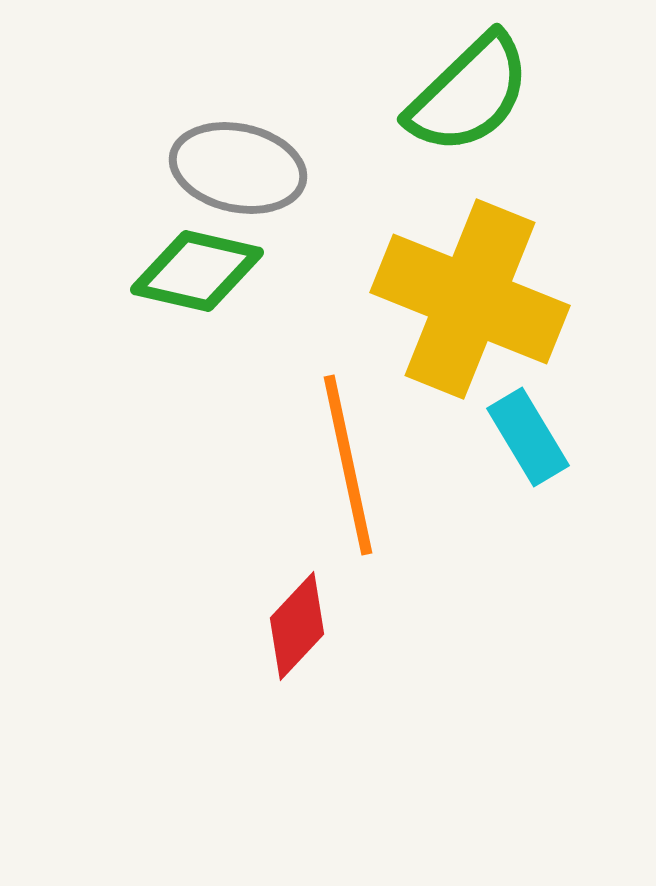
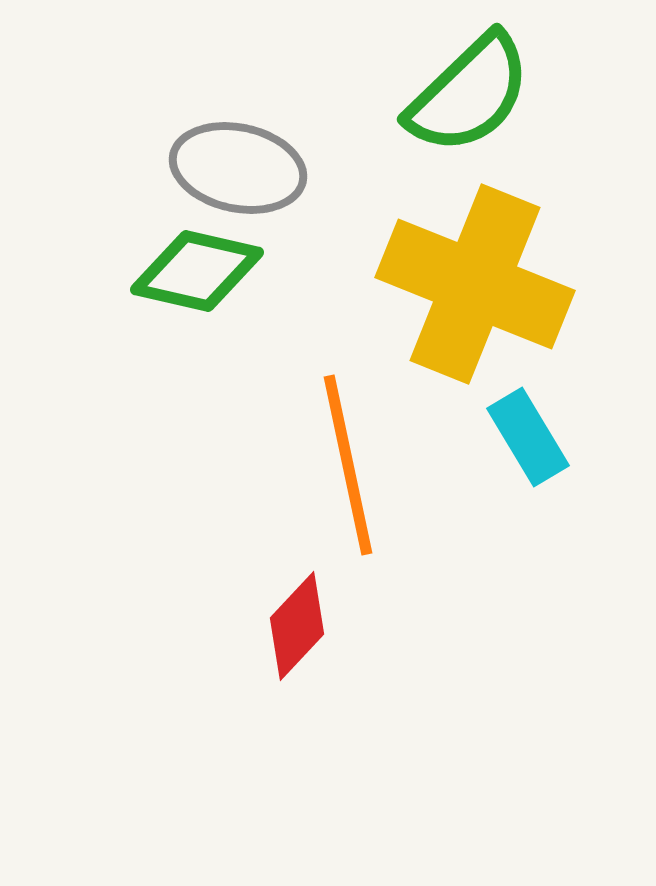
yellow cross: moved 5 px right, 15 px up
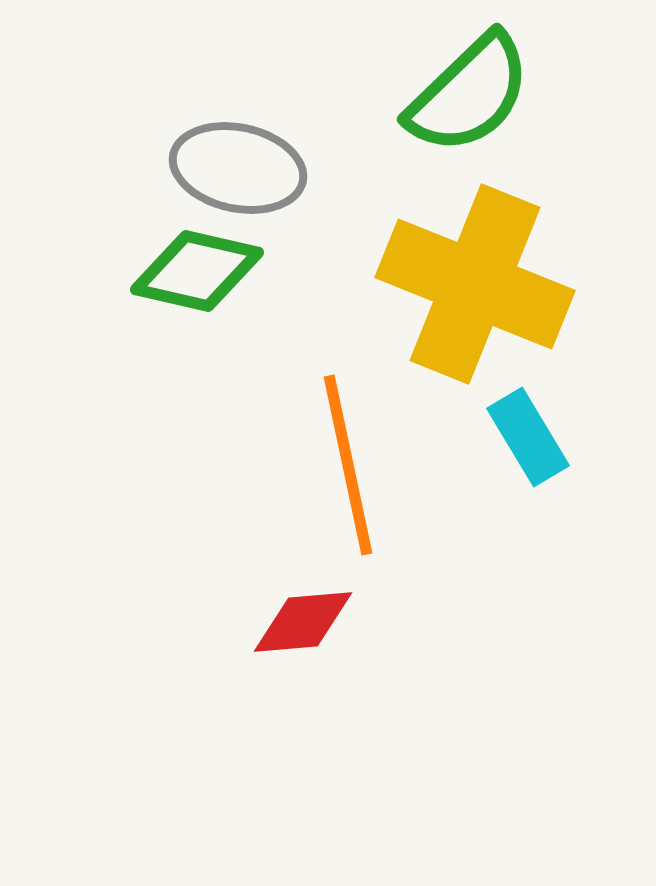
red diamond: moved 6 px right, 4 px up; rotated 42 degrees clockwise
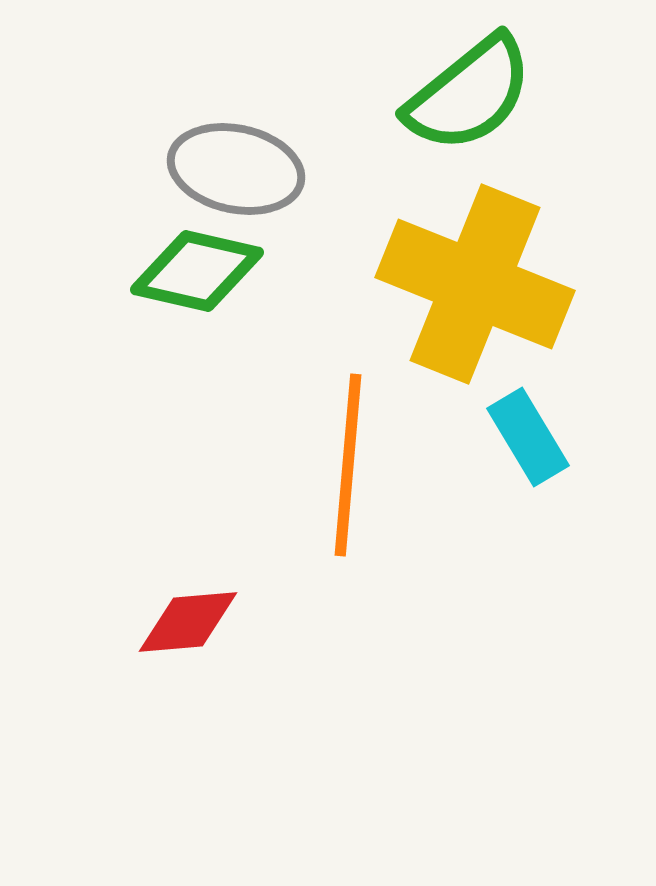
green semicircle: rotated 5 degrees clockwise
gray ellipse: moved 2 px left, 1 px down
orange line: rotated 17 degrees clockwise
red diamond: moved 115 px left
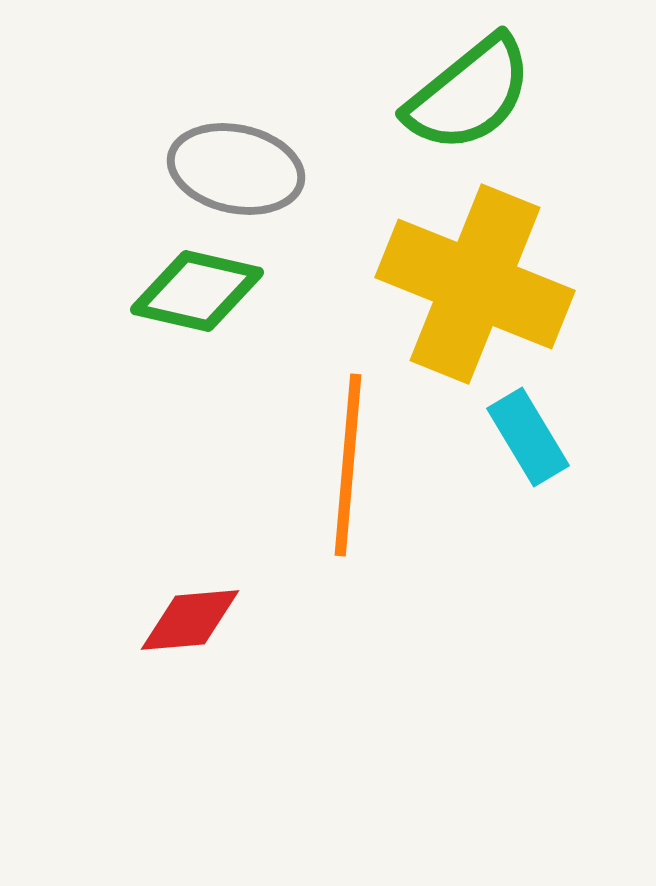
green diamond: moved 20 px down
red diamond: moved 2 px right, 2 px up
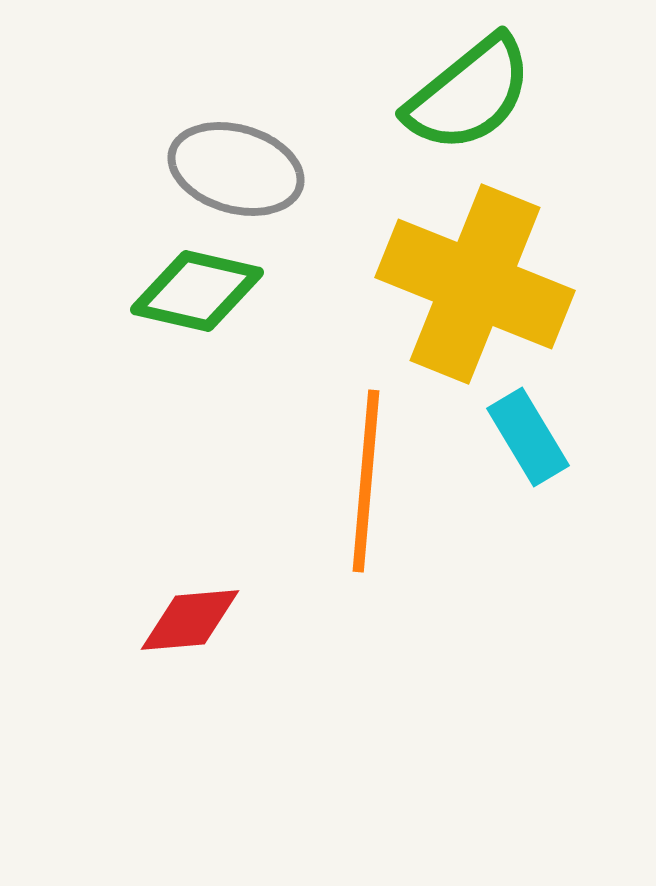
gray ellipse: rotated 4 degrees clockwise
orange line: moved 18 px right, 16 px down
